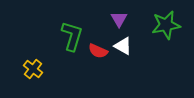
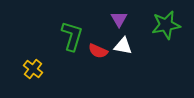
white triangle: rotated 18 degrees counterclockwise
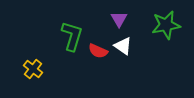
white triangle: rotated 24 degrees clockwise
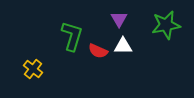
white triangle: rotated 36 degrees counterclockwise
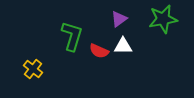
purple triangle: rotated 24 degrees clockwise
green star: moved 3 px left, 6 px up
red semicircle: moved 1 px right
